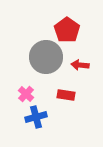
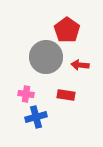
pink cross: rotated 35 degrees counterclockwise
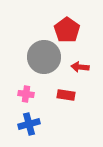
gray circle: moved 2 px left
red arrow: moved 2 px down
blue cross: moved 7 px left, 7 px down
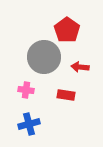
pink cross: moved 4 px up
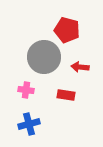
red pentagon: rotated 20 degrees counterclockwise
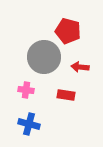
red pentagon: moved 1 px right, 1 px down
blue cross: rotated 30 degrees clockwise
